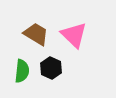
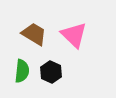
brown trapezoid: moved 2 px left
black hexagon: moved 4 px down
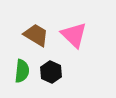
brown trapezoid: moved 2 px right, 1 px down
